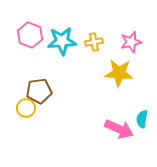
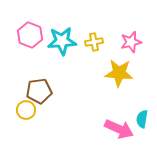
yellow circle: moved 2 px down
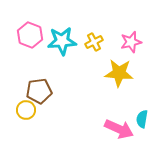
yellow cross: rotated 18 degrees counterclockwise
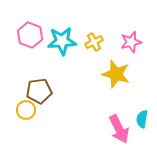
yellow star: moved 3 px left, 1 px down; rotated 12 degrees clockwise
pink arrow: rotated 40 degrees clockwise
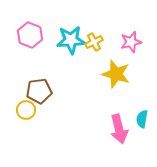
cyan star: moved 9 px right, 1 px up
pink arrow: rotated 12 degrees clockwise
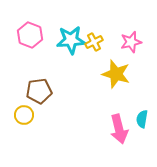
yellow circle: moved 2 px left, 5 px down
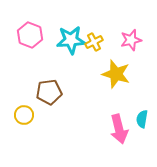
pink star: moved 2 px up
brown pentagon: moved 10 px right, 1 px down
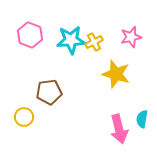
pink star: moved 3 px up
yellow circle: moved 2 px down
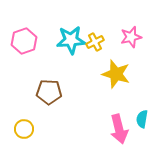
pink hexagon: moved 6 px left, 6 px down; rotated 20 degrees clockwise
yellow cross: moved 1 px right
brown pentagon: rotated 10 degrees clockwise
yellow circle: moved 12 px down
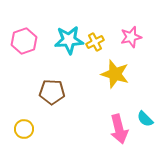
cyan star: moved 2 px left
yellow star: moved 1 px left
brown pentagon: moved 3 px right
cyan semicircle: moved 3 px right; rotated 54 degrees counterclockwise
